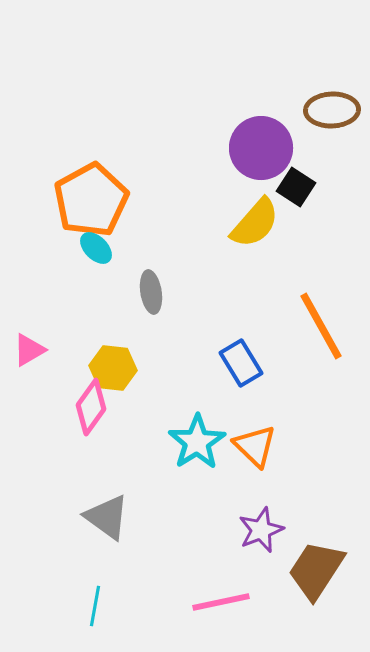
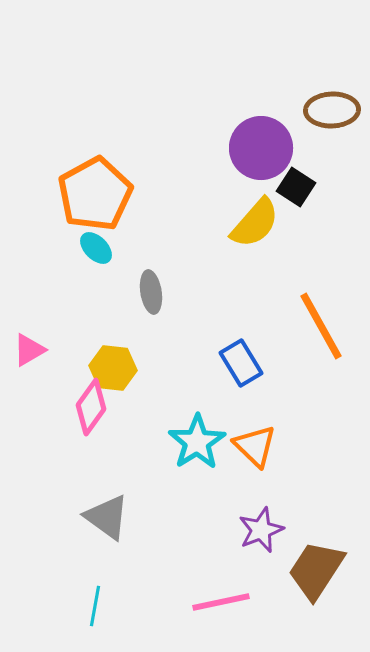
orange pentagon: moved 4 px right, 6 px up
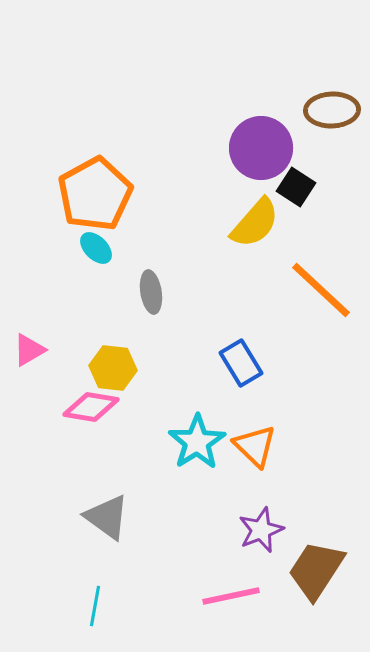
orange line: moved 36 px up; rotated 18 degrees counterclockwise
pink diamond: rotated 64 degrees clockwise
pink line: moved 10 px right, 6 px up
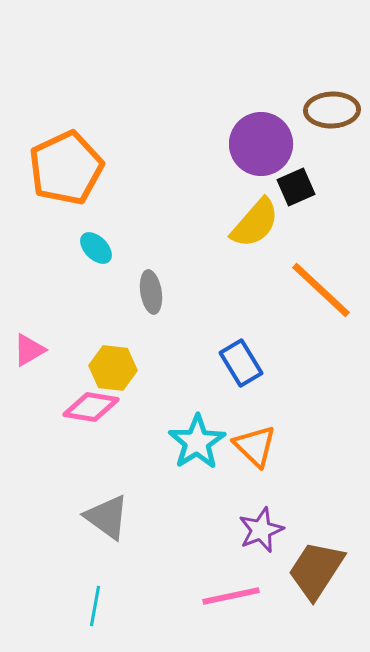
purple circle: moved 4 px up
black square: rotated 33 degrees clockwise
orange pentagon: moved 29 px left, 26 px up; rotated 4 degrees clockwise
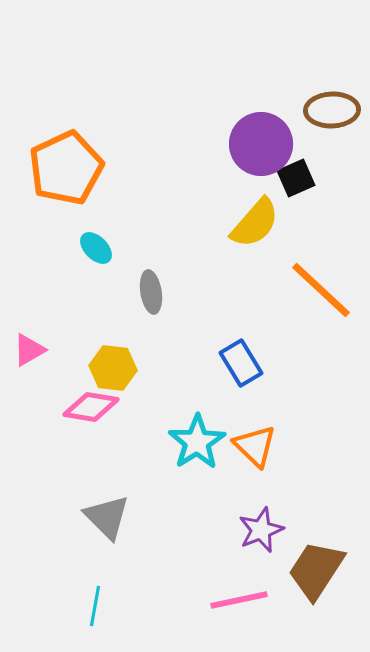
black square: moved 9 px up
gray triangle: rotated 9 degrees clockwise
pink line: moved 8 px right, 4 px down
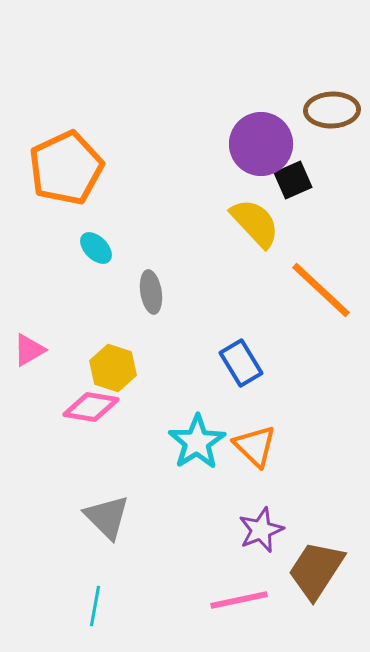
black square: moved 3 px left, 2 px down
yellow semicircle: rotated 84 degrees counterclockwise
yellow hexagon: rotated 12 degrees clockwise
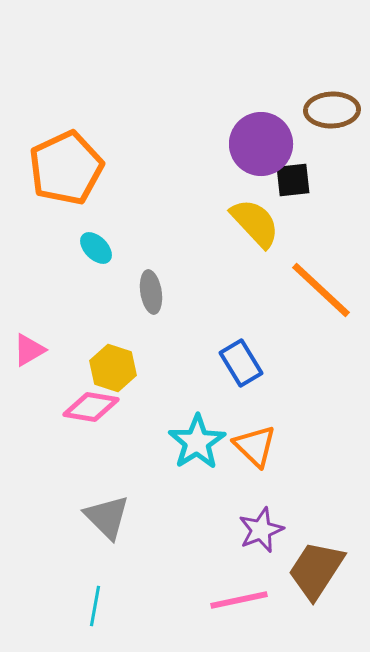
black square: rotated 18 degrees clockwise
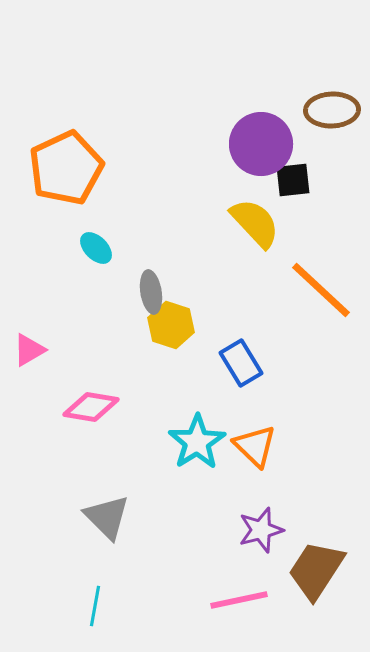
yellow hexagon: moved 58 px right, 43 px up
purple star: rotated 6 degrees clockwise
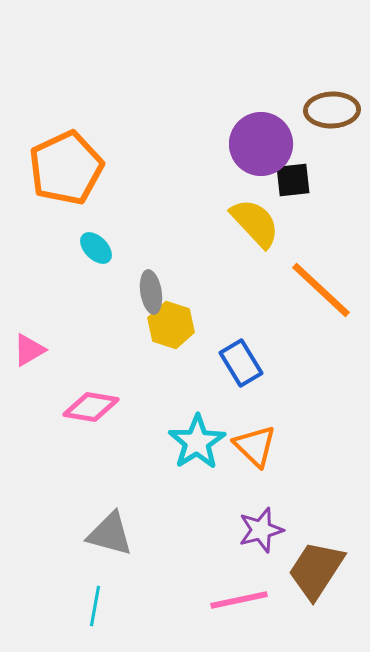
gray triangle: moved 3 px right, 17 px down; rotated 30 degrees counterclockwise
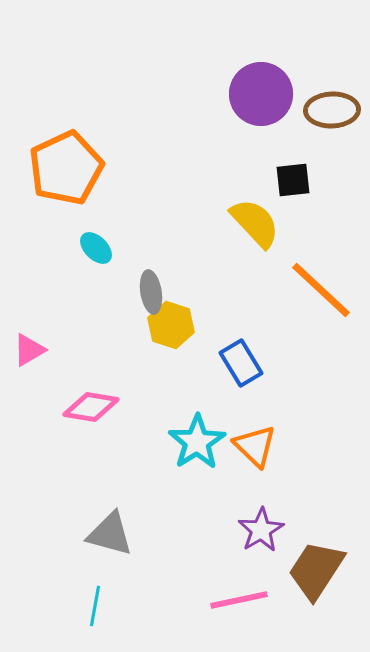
purple circle: moved 50 px up
purple star: rotated 15 degrees counterclockwise
